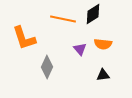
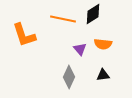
orange L-shape: moved 3 px up
gray diamond: moved 22 px right, 10 px down
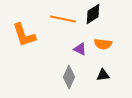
purple triangle: rotated 24 degrees counterclockwise
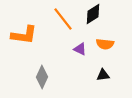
orange line: rotated 40 degrees clockwise
orange L-shape: rotated 64 degrees counterclockwise
orange semicircle: moved 2 px right
gray diamond: moved 27 px left
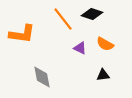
black diamond: moved 1 px left; rotated 50 degrees clockwise
orange L-shape: moved 2 px left, 1 px up
orange semicircle: rotated 24 degrees clockwise
purple triangle: moved 1 px up
gray diamond: rotated 35 degrees counterclockwise
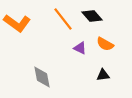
black diamond: moved 2 px down; rotated 30 degrees clockwise
orange L-shape: moved 5 px left, 11 px up; rotated 28 degrees clockwise
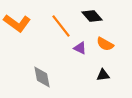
orange line: moved 2 px left, 7 px down
